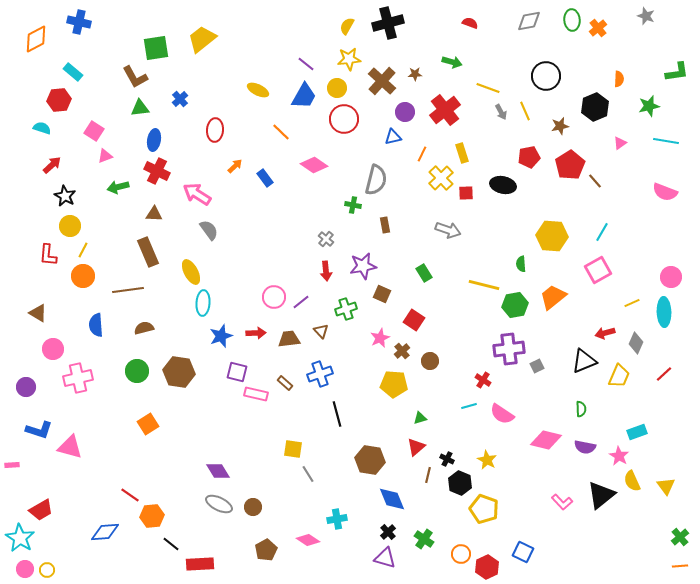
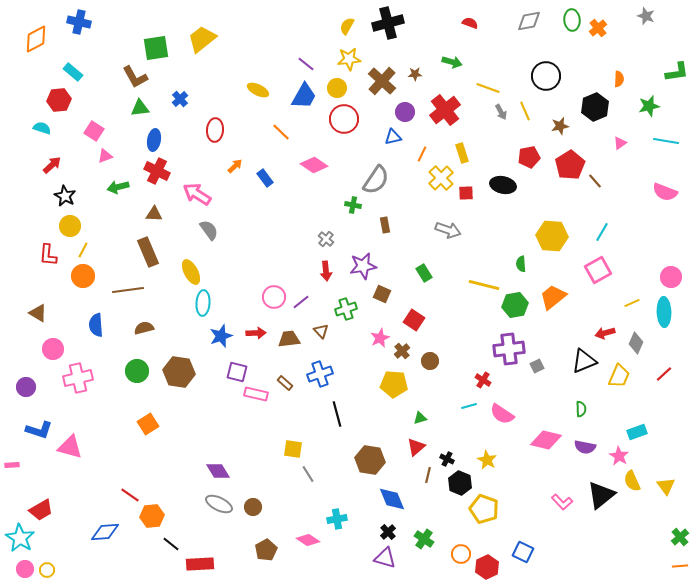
gray semicircle at (376, 180): rotated 20 degrees clockwise
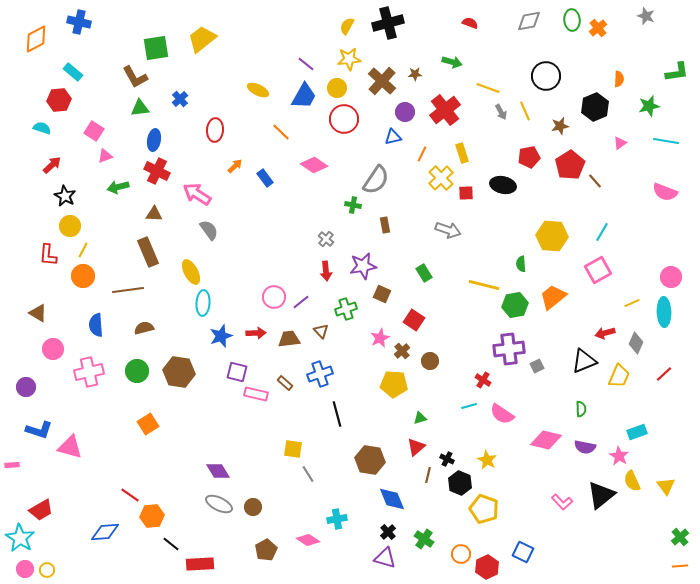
pink cross at (78, 378): moved 11 px right, 6 px up
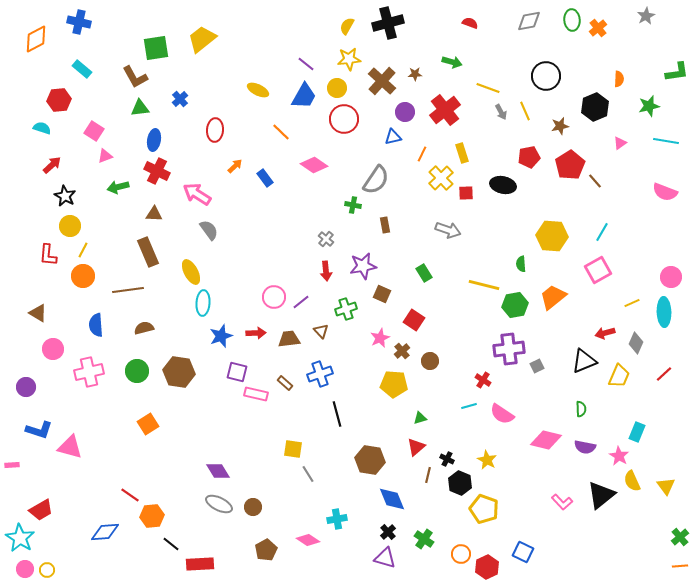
gray star at (646, 16): rotated 24 degrees clockwise
cyan rectangle at (73, 72): moved 9 px right, 3 px up
cyan rectangle at (637, 432): rotated 48 degrees counterclockwise
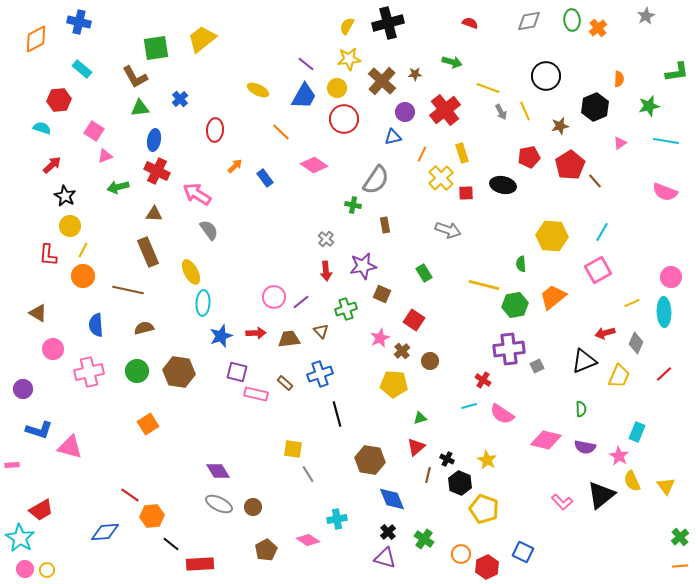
brown line at (128, 290): rotated 20 degrees clockwise
purple circle at (26, 387): moved 3 px left, 2 px down
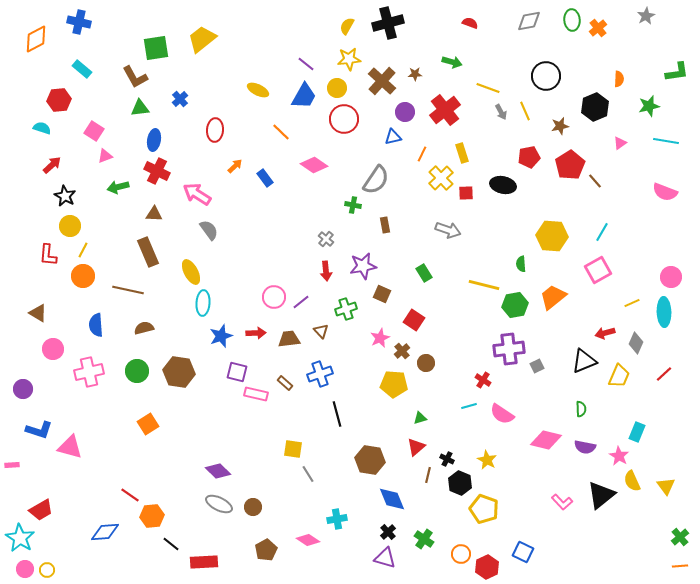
brown circle at (430, 361): moved 4 px left, 2 px down
purple diamond at (218, 471): rotated 15 degrees counterclockwise
red rectangle at (200, 564): moved 4 px right, 2 px up
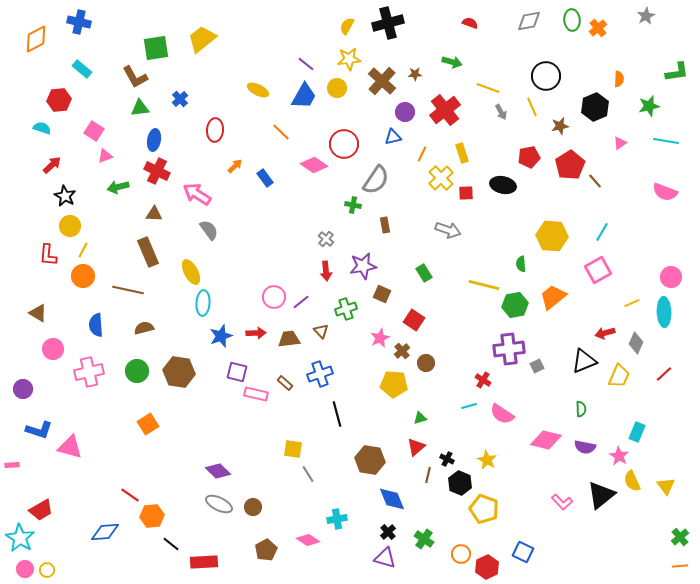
yellow line at (525, 111): moved 7 px right, 4 px up
red circle at (344, 119): moved 25 px down
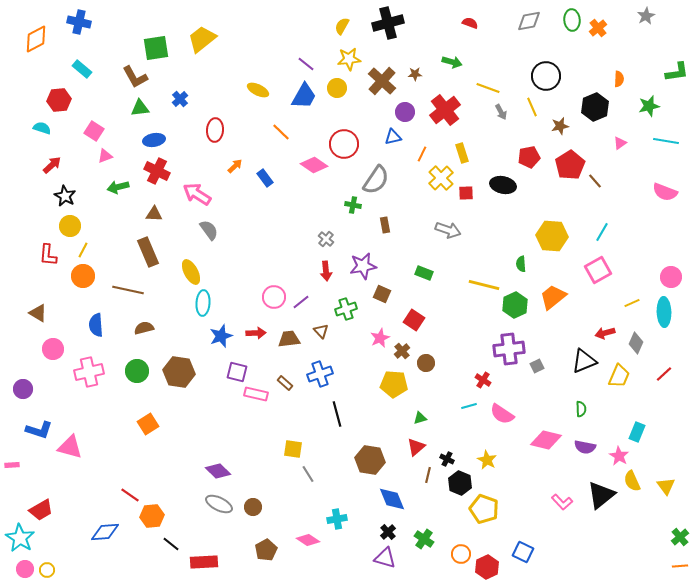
yellow semicircle at (347, 26): moved 5 px left
blue ellipse at (154, 140): rotated 70 degrees clockwise
green rectangle at (424, 273): rotated 36 degrees counterclockwise
green hexagon at (515, 305): rotated 15 degrees counterclockwise
